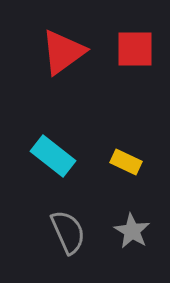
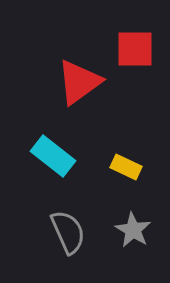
red triangle: moved 16 px right, 30 px down
yellow rectangle: moved 5 px down
gray star: moved 1 px right, 1 px up
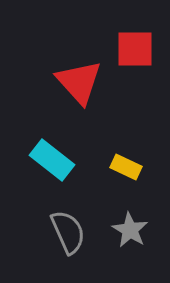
red triangle: rotated 36 degrees counterclockwise
cyan rectangle: moved 1 px left, 4 px down
gray star: moved 3 px left
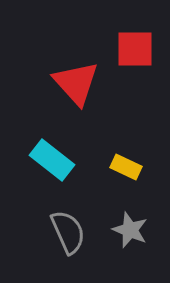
red triangle: moved 3 px left, 1 px down
gray star: rotated 9 degrees counterclockwise
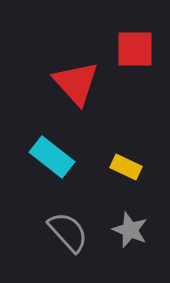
cyan rectangle: moved 3 px up
gray semicircle: rotated 18 degrees counterclockwise
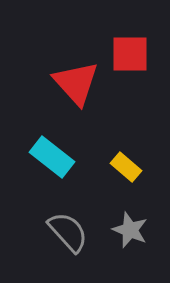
red square: moved 5 px left, 5 px down
yellow rectangle: rotated 16 degrees clockwise
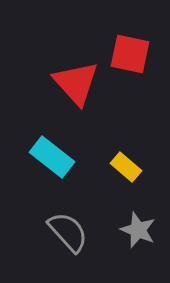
red square: rotated 12 degrees clockwise
gray star: moved 8 px right
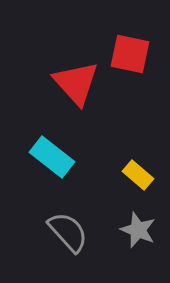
yellow rectangle: moved 12 px right, 8 px down
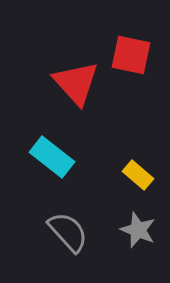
red square: moved 1 px right, 1 px down
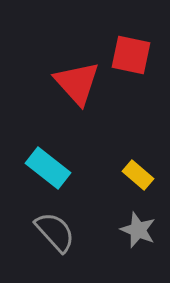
red triangle: moved 1 px right
cyan rectangle: moved 4 px left, 11 px down
gray semicircle: moved 13 px left
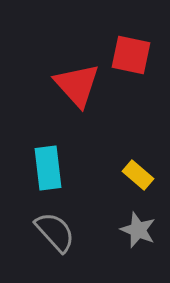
red triangle: moved 2 px down
cyan rectangle: rotated 45 degrees clockwise
